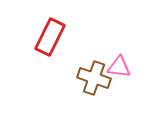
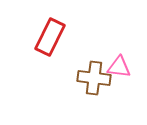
brown cross: rotated 12 degrees counterclockwise
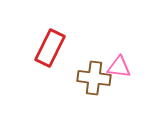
red rectangle: moved 11 px down
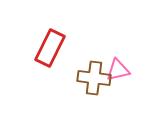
pink triangle: moved 1 px left, 3 px down; rotated 20 degrees counterclockwise
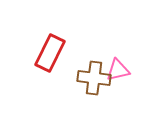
red rectangle: moved 5 px down
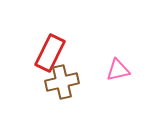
brown cross: moved 32 px left, 4 px down; rotated 20 degrees counterclockwise
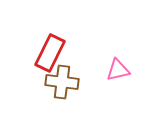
brown cross: rotated 20 degrees clockwise
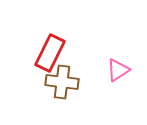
pink triangle: rotated 20 degrees counterclockwise
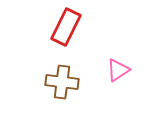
red rectangle: moved 16 px right, 26 px up
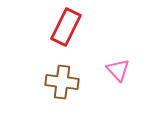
pink triangle: rotated 40 degrees counterclockwise
